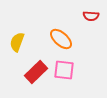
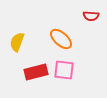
red rectangle: rotated 30 degrees clockwise
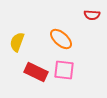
red semicircle: moved 1 px right, 1 px up
red rectangle: rotated 40 degrees clockwise
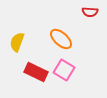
red semicircle: moved 2 px left, 3 px up
pink square: rotated 25 degrees clockwise
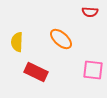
yellow semicircle: rotated 18 degrees counterclockwise
pink square: moved 29 px right; rotated 25 degrees counterclockwise
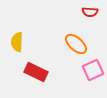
orange ellipse: moved 15 px right, 5 px down
pink square: rotated 30 degrees counterclockwise
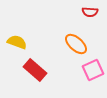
yellow semicircle: rotated 108 degrees clockwise
red rectangle: moved 1 px left, 2 px up; rotated 15 degrees clockwise
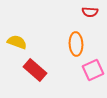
orange ellipse: rotated 45 degrees clockwise
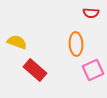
red semicircle: moved 1 px right, 1 px down
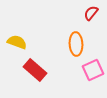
red semicircle: rotated 126 degrees clockwise
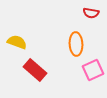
red semicircle: rotated 119 degrees counterclockwise
